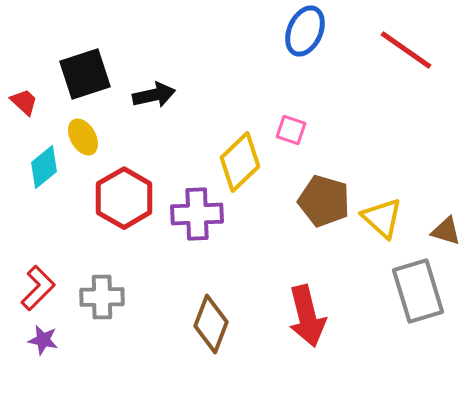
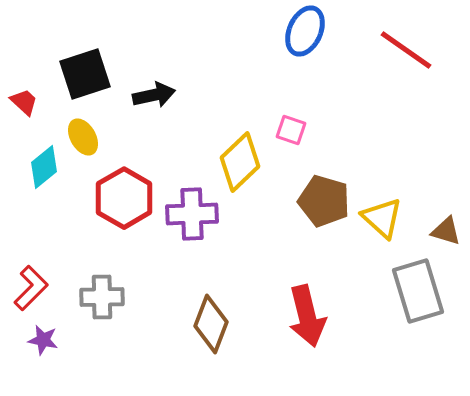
purple cross: moved 5 px left
red L-shape: moved 7 px left
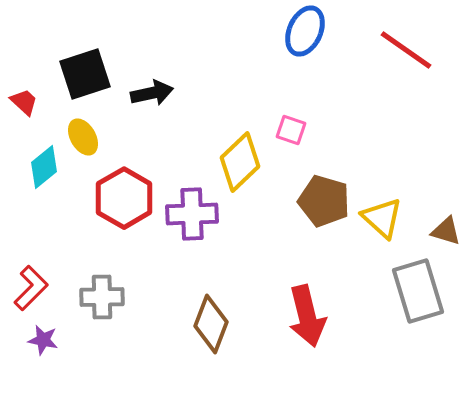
black arrow: moved 2 px left, 2 px up
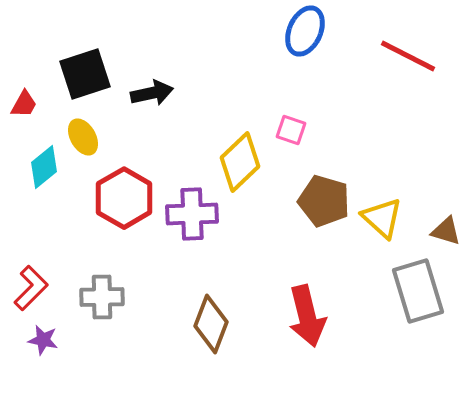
red line: moved 2 px right, 6 px down; rotated 8 degrees counterclockwise
red trapezoid: moved 2 px down; rotated 76 degrees clockwise
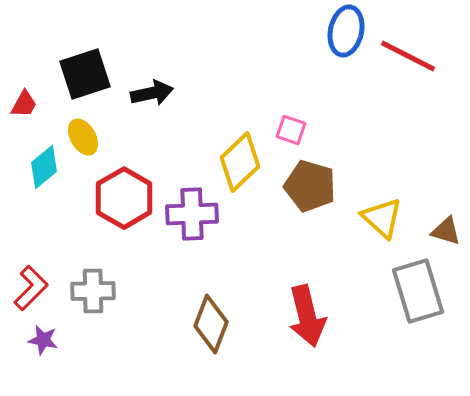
blue ellipse: moved 41 px right; rotated 12 degrees counterclockwise
brown pentagon: moved 14 px left, 15 px up
gray cross: moved 9 px left, 6 px up
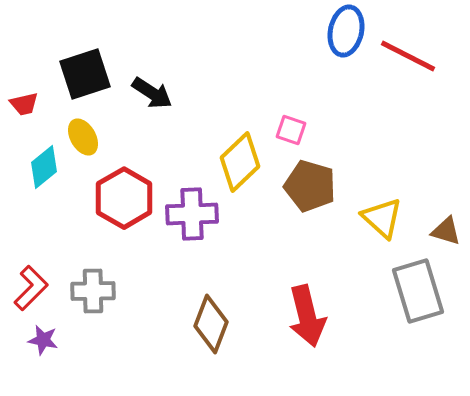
black arrow: rotated 45 degrees clockwise
red trapezoid: rotated 48 degrees clockwise
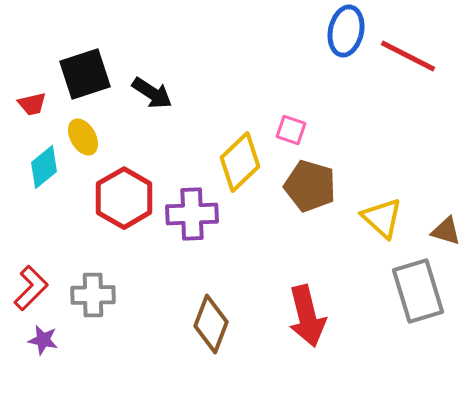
red trapezoid: moved 8 px right
gray cross: moved 4 px down
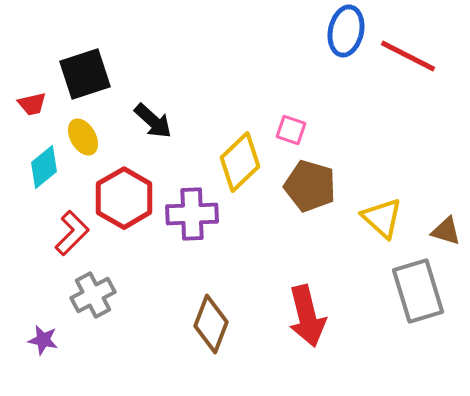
black arrow: moved 1 px right, 28 px down; rotated 9 degrees clockwise
red L-shape: moved 41 px right, 55 px up
gray cross: rotated 27 degrees counterclockwise
